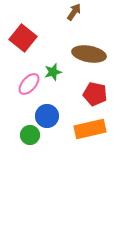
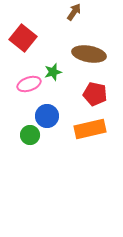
pink ellipse: rotated 30 degrees clockwise
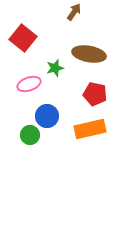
green star: moved 2 px right, 4 px up
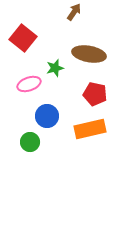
green circle: moved 7 px down
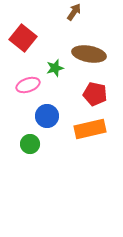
pink ellipse: moved 1 px left, 1 px down
green circle: moved 2 px down
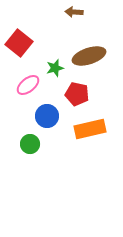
brown arrow: rotated 120 degrees counterclockwise
red square: moved 4 px left, 5 px down
brown ellipse: moved 2 px down; rotated 28 degrees counterclockwise
pink ellipse: rotated 20 degrees counterclockwise
red pentagon: moved 18 px left
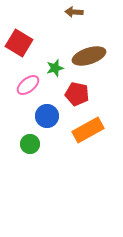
red square: rotated 8 degrees counterclockwise
orange rectangle: moved 2 px left, 1 px down; rotated 16 degrees counterclockwise
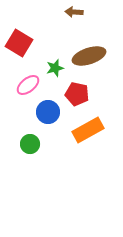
blue circle: moved 1 px right, 4 px up
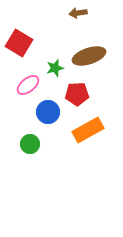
brown arrow: moved 4 px right, 1 px down; rotated 12 degrees counterclockwise
red pentagon: rotated 15 degrees counterclockwise
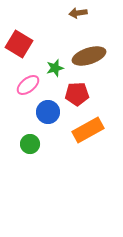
red square: moved 1 px down
